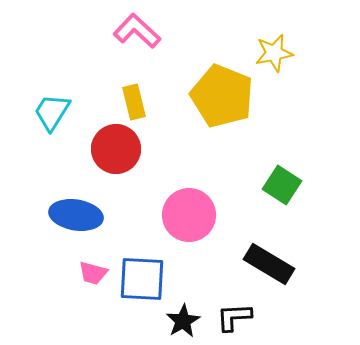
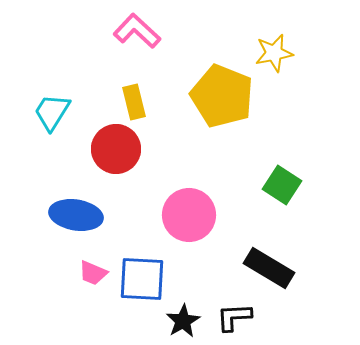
black rectangle: moved 4 px down
pink trapezoid: rotated 8 degrees clockwise
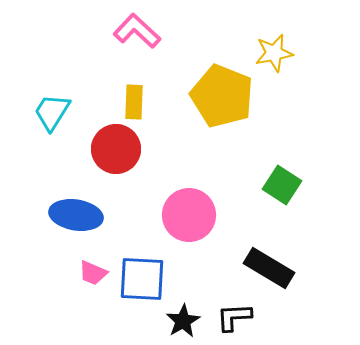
yellow rectangle: rotated 16 degrees clockwise
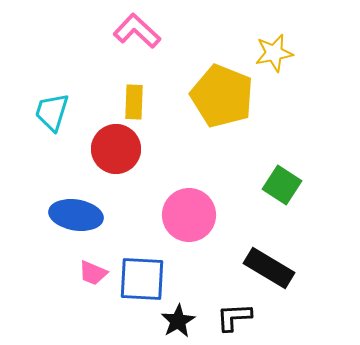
cyan trapezoid: rotated 15 degrees counterclockwise
black star: moved 5 px left
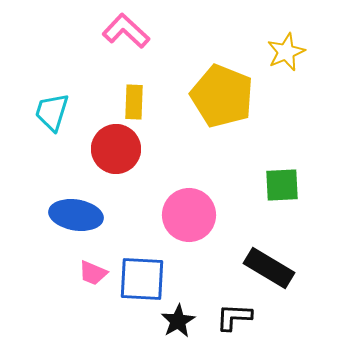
pink L-shape: moved 11 px left
yellow star: moved 12 px right, 1 px up; rotated 12 degrees counterclockwise
green square: rotated 36 degrees counterclockwise
black L-shape: rotated 6 degrees clockwise
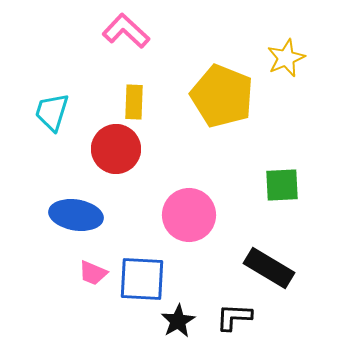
yellow star: moved 6 px down
